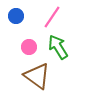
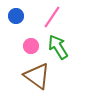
pink circle: moved 2 px right, 1 px up
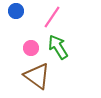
blue circle: moved 5 px up
pink circle: moved 2 px down
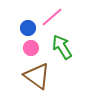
blue circle: moved 12 px right, 17 px down
pink line: rotated 15 degrees clockwise
green arrow: moved 4 px right
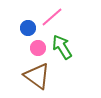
pink circle: moved 7 px right
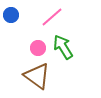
blue circle: moved 17 px left, 13 px up
green arrow: moved 1 px right
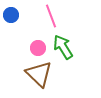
pink line: moved 1 px left, 1 px up; rotated 70 degrees counterclockwise
brown triangle: moved 2 px right, 2 px up; rotated 8 degrees clockwise
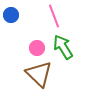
pink line: moved 3 px right
pink circle: moved 1 px left
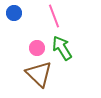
blue circle: moved 3 px right, 2 px up
green arrow: moved 1 px left, 1 px down
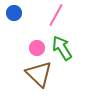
pink line: moved 2 px right, 1 px up; rotated 50 degrees clockwise
